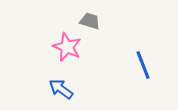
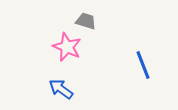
gray trapezoid: moved 4 px left
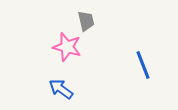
gray trapezoid: rotated 60 degrees clockwise
pink star: rotated 8 degrees counterclockwise
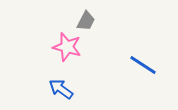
gray trapezoid: rotated 40 degrees clockwise
blue line: rotated 36 degrees counterclockwise
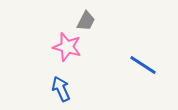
blue arrow: rotated 30 degrees clockwise
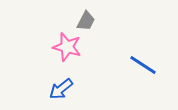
blue arrow: rotated 105 degrees counterclockwise
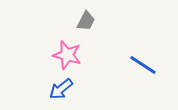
pink star: moved 8 px down
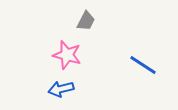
blue arrow: rotated 25 degrees clockwise
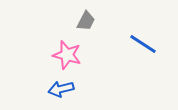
blue line: moved 21 px up
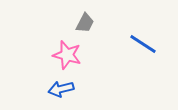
gray trapezoid: moved 1 px left, 2 px down
